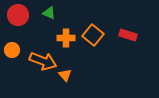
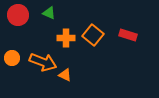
orange circle: moved 8 px down
orange arrow: moved 1 px down
orange triangle: rotated 24 degrees counterclockwise
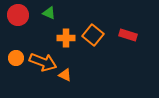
orange circle: moved 4 px right
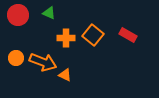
red rectangle: rotated 12 degrees clockwise
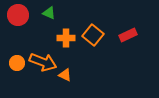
red rectangle: rotated 54 degrees counterclockwise
orange circle: moved 1 px right, 5 px down
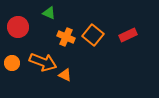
red circle: moved 12 px down
orange cross: moved 1 px up; rotated 24 degrees clockwise
orange circle: moved 5 px left
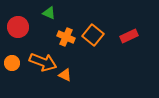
red rectangle: moved 1 px right, 1 px down
